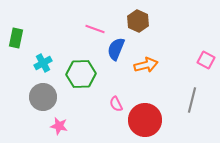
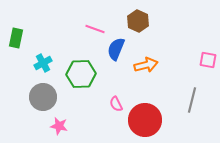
pink square: moved 2 px right; rotated 18 degrees counterclockwise
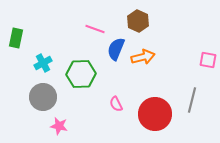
orange arrow: moved 3 px left, 8 px up
red circle: moved 10 px right, 6 px up
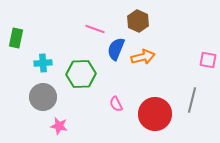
cyan cross: rotated 24 degrees clockwise
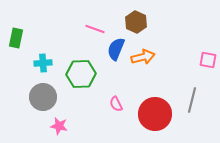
brown hexagon: moved 2 px left, 1 px down
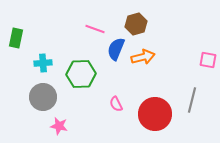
brown hexagon: moved 2 px down; rotated 20 degrees clockwise
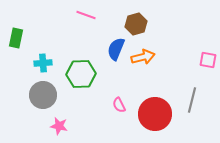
pink line: moved 9 px left, 14 px up
gray circle: moved 2 px up
pink semicircle: moved 3 px right, 1 px down
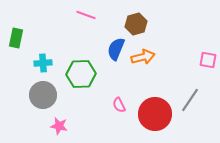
gray line: moved 2 px left; rotated 20 degrees clockwise
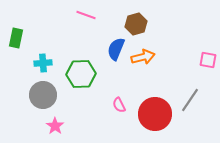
pink star: moved 4 px left; rotated 24 degrees clockwise
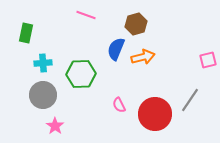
green rectangle: moved 10 px right, 5 px up
pink square: rotated 24 degrees counterclockwise
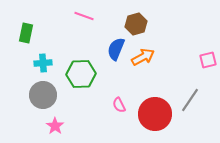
pink line: moved 2 px left, 1 px down
orange arrow: rotated 15 degrees counterclockwise
